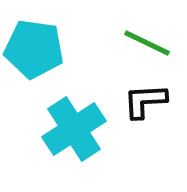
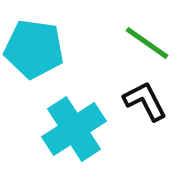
green line: rotated 9 degrees clockwise
black L-shape: rotated 66 degrees clockwise
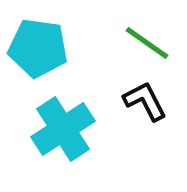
cyan pentagon: moved 4 px right, 1 px up
cyan cross: moved 11 px left
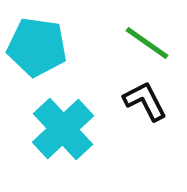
cyan pentagon: moved 1 px left, 1 px up
cyan cross: rotated 10 degrees counterclockwise
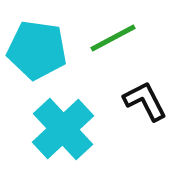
green line: moved 34 px left, 5 px up; rotated 63 degrees counterclockwise
cyan pentagon: moved 3 px down
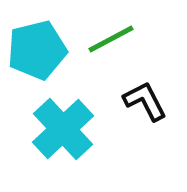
green line: moved 2 px left, 1 px down
cyan pentagon: rotated 22 degrees counterclockwise
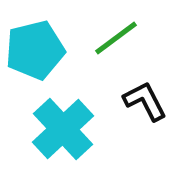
green line: moved 5 px right, 1 px up; rotated 9 degrees counterclockwise
cyan pentagon: moved 2 px left
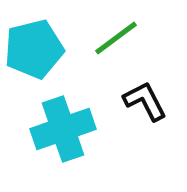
cyan pentagon: moved 1 px left, 1 px up
cyan cross: rotated 24 degrees clockwise
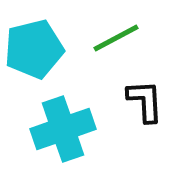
green line: rotated 9 degrees clockwise
black L-shape: rotated 24 degrees clockwise
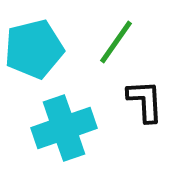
green line: moved 4 px down; rotated 27 degrees counterclockwise
cyan cross: moved 1 px right, 1 px up
